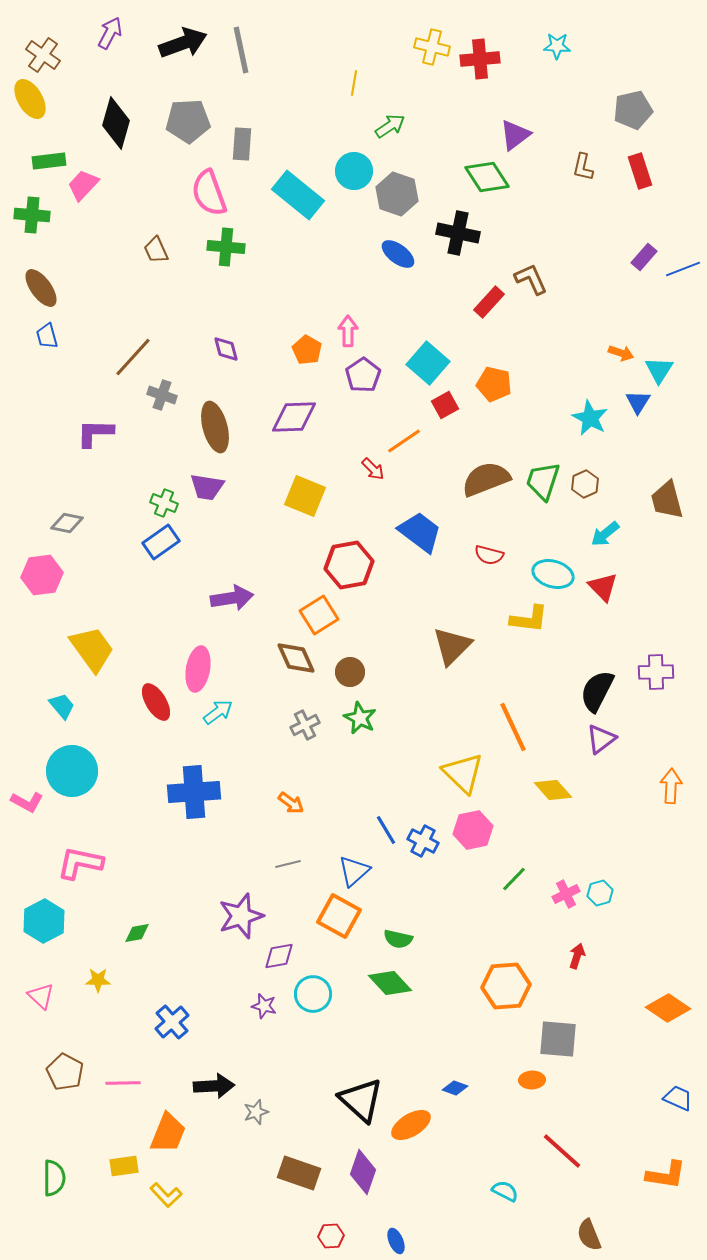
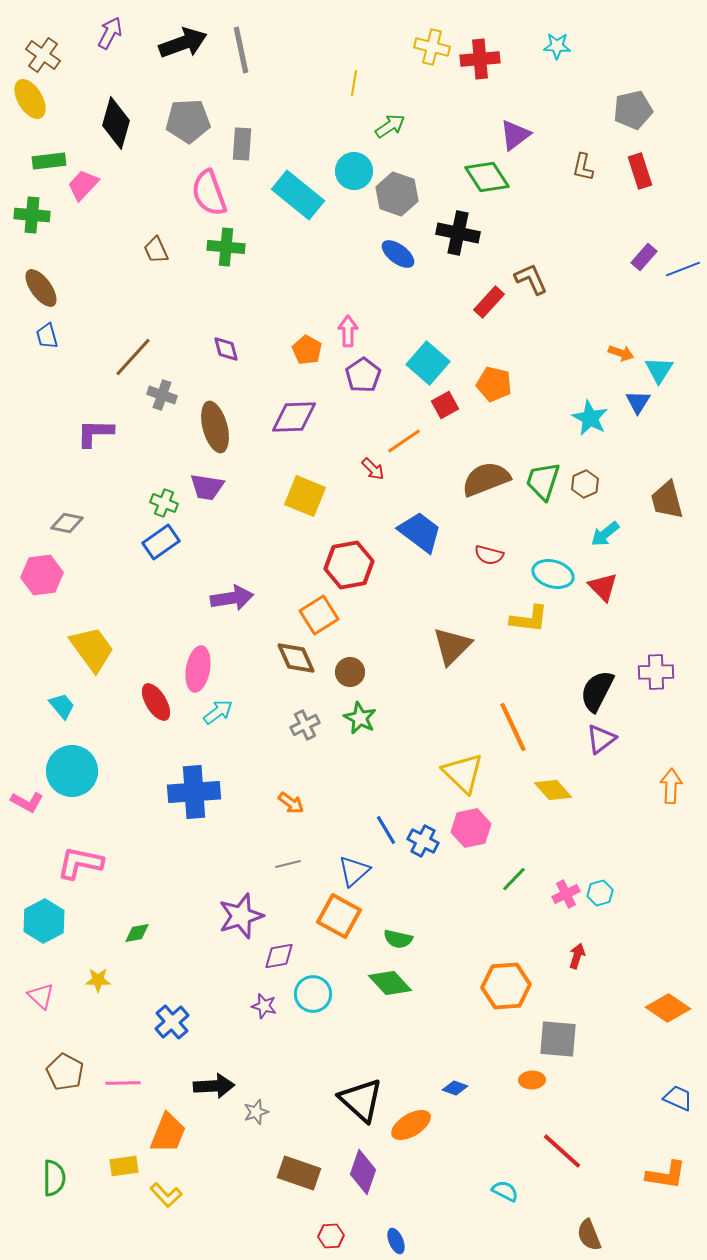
pink hexagon at (473, 830): moved 2 px left, 2 px up
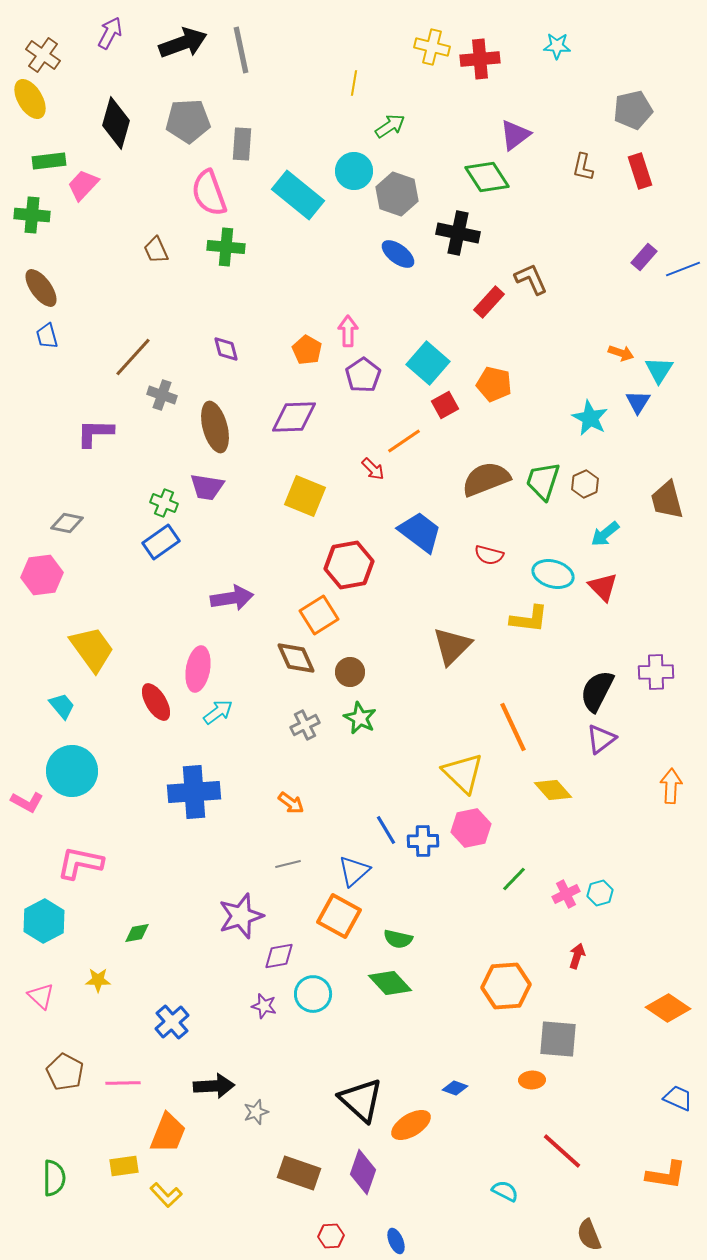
blue cross at (423, 841): rotated 28 degrees counterclockwise
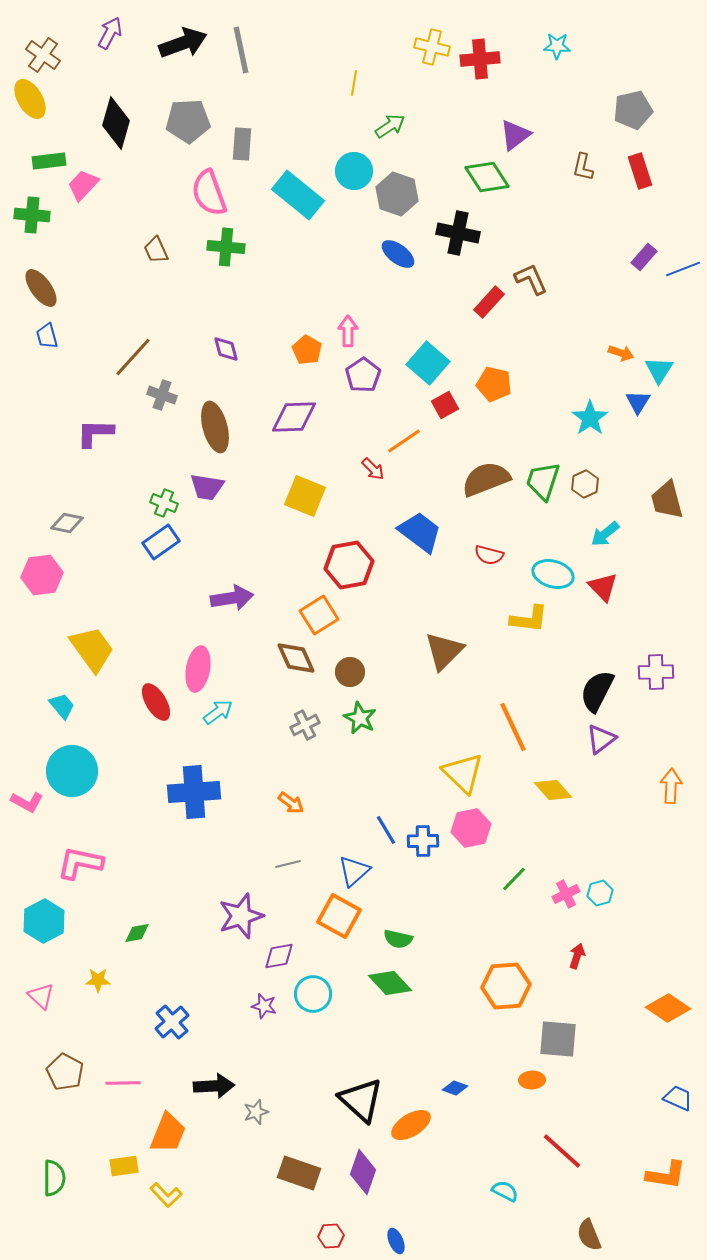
cyan star at (590, 418): rotated 9 degrees clockwise
brown triangle at (452, 646): moved 8 px left, 5 px down
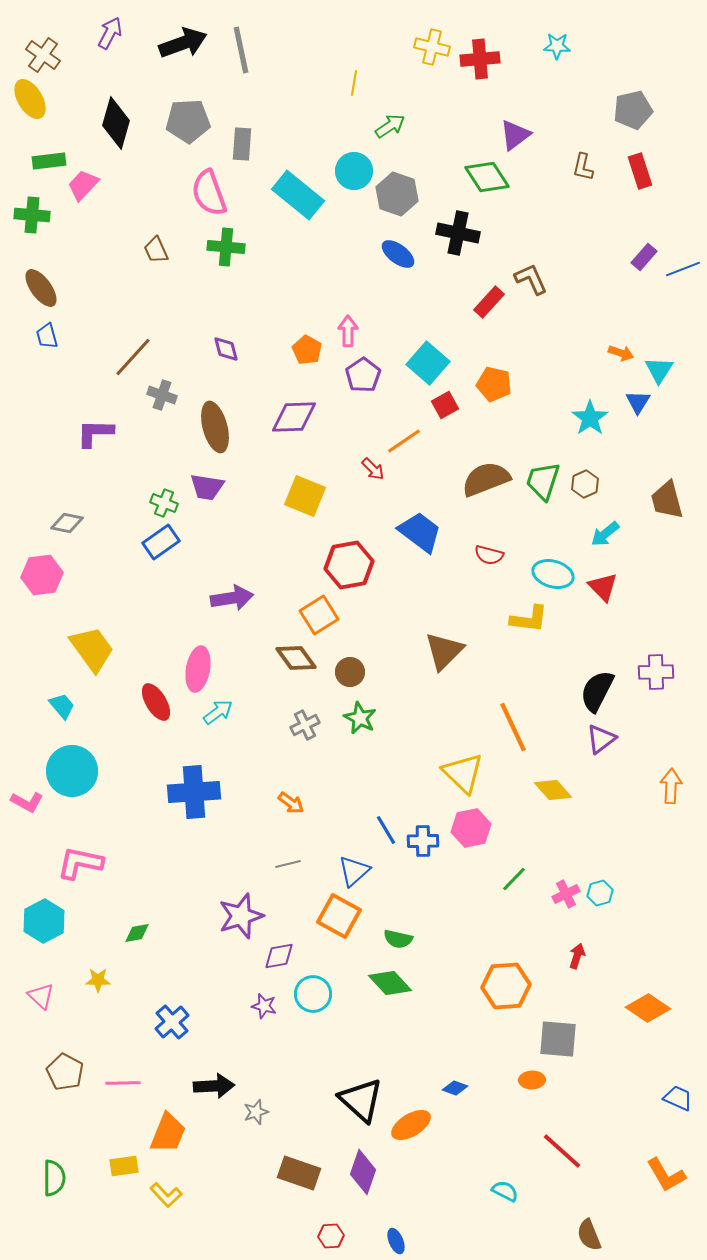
brown diamond at (296, 658): rotated 12 degrees counterclockwise
orange diamond at (668, 1008): moved 20 px left
orange L-shape at (666, 1175): rotated 51 degrees clockwise
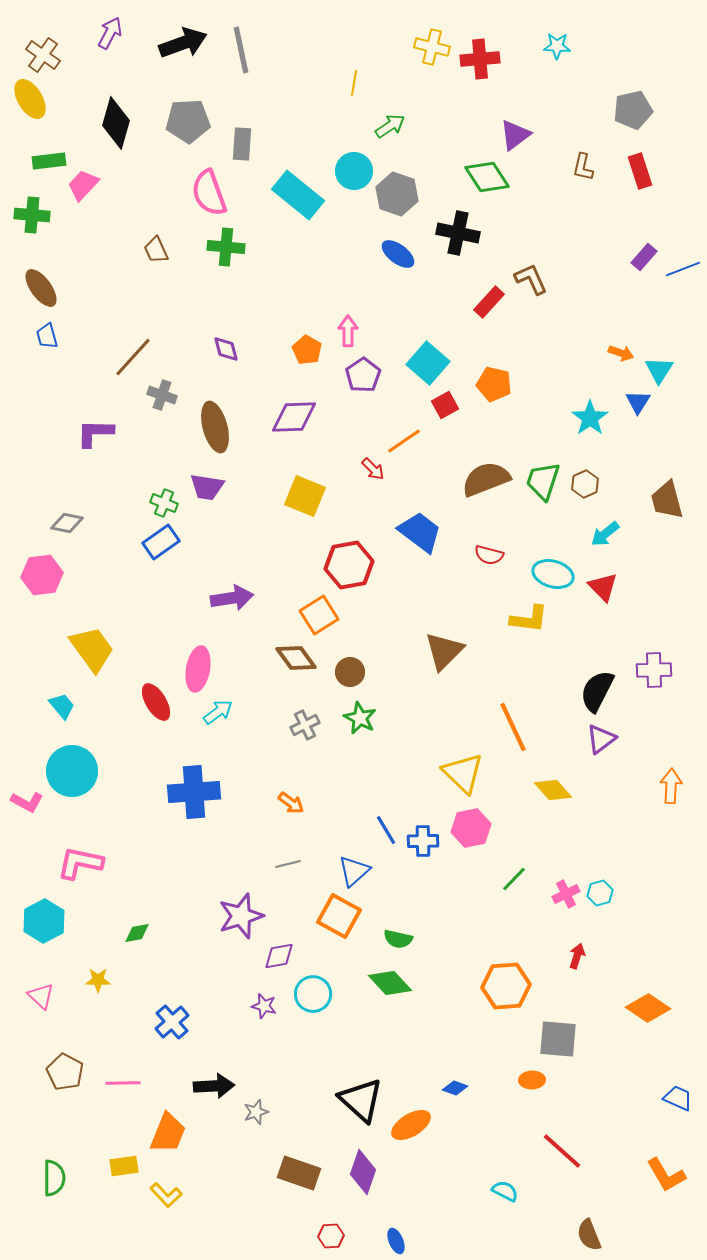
purple cross at (656, 672): moved 2 px left, 2 px up
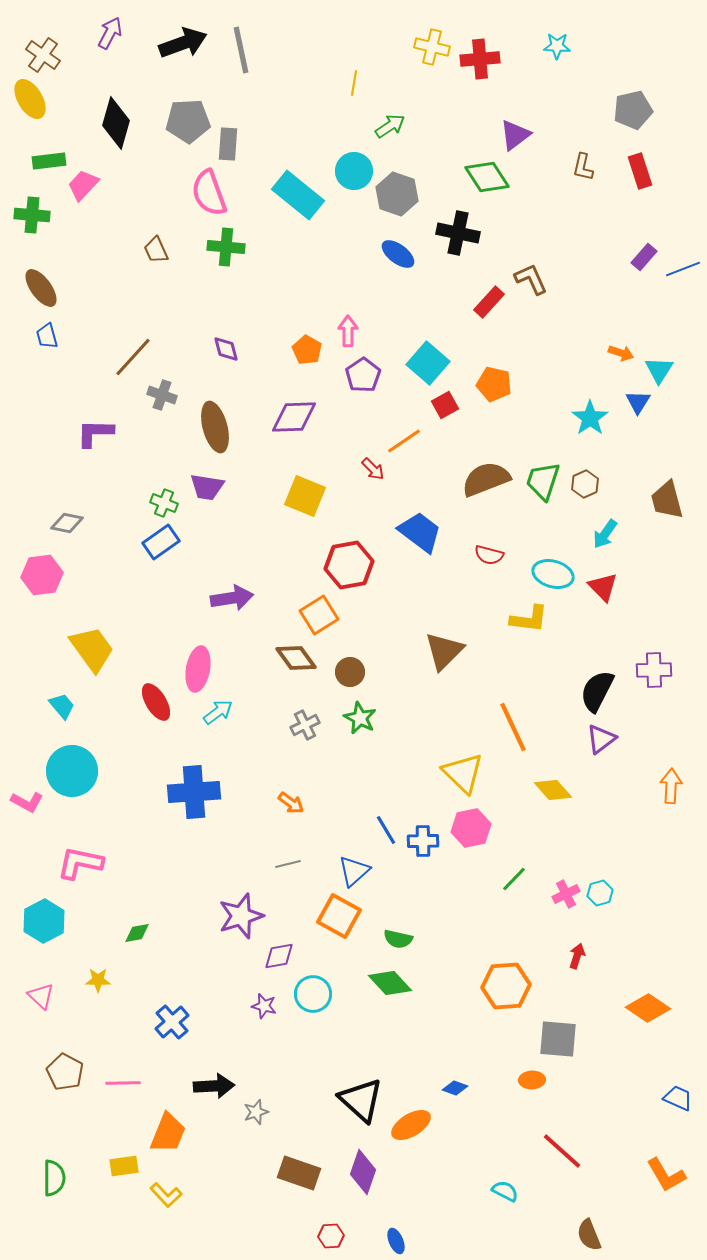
gray rectangle at (242, 144): moved 14 px left
cyan arrow at (605, 534): rotated 16 degrees counterclockwise
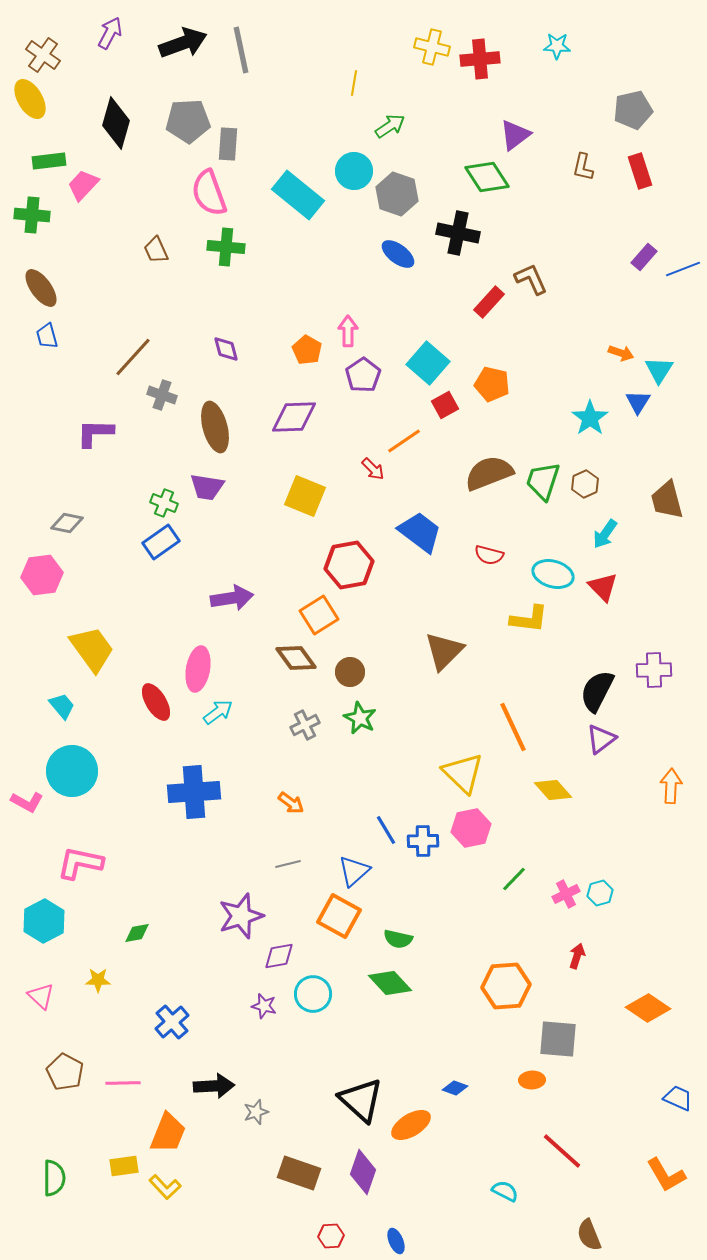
orange pentagon at (494, 384): moved 2 px left
brown semicircle at (486, 479): moved 3 px right, 6 px up
yellow L-shape at (166, 1195): moved 1 px left, 8 px up
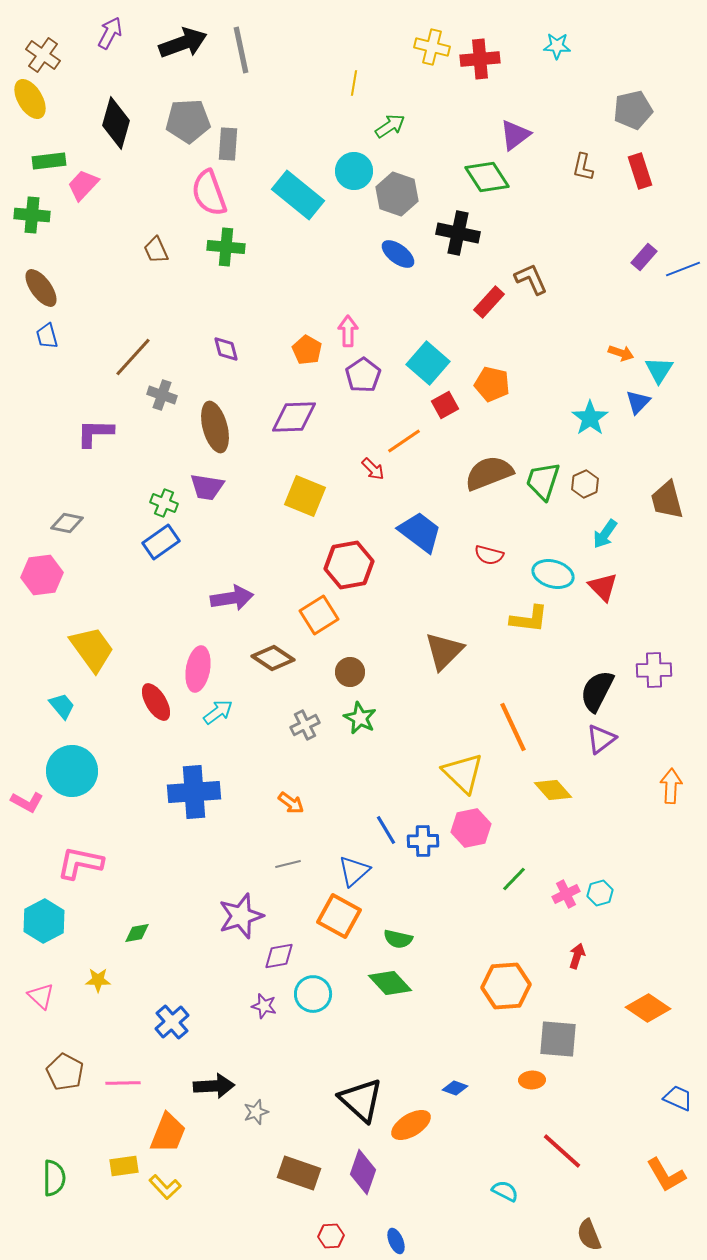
blue triangle at (638, 402): rotated 12 degrees clockwise
brown diamond at (296, 658): moved 23 px left; rotated 21 degrees counterclockwise
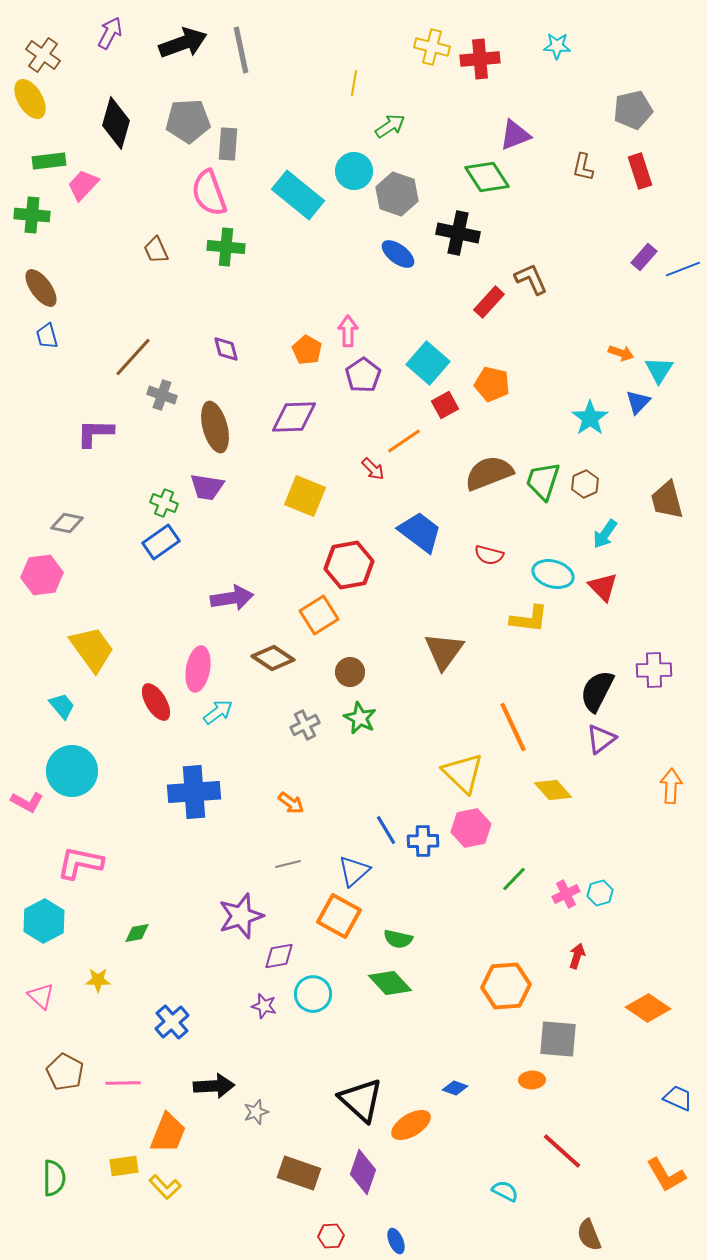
purple triangle at (515, 135): rotated 16 degrees clockwise
brown triangle at (444, 651): rotated 9 degrees counterclockwise
